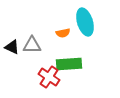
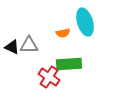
gray triangle: moved 3 px left
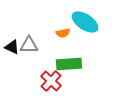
cyan ellipse: rotated 40 degrees counterclockwise
red cross: moved 2 px right, 4 px down; rotated 10 degrees clockwise
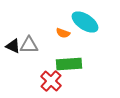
orange semicircle: rotated 32 degrees clockwise
black triangle: moved 1 px right, 1 px up
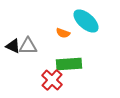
cyan ellipse: moved 1 px right, 1 px up; rotated 8 degrees clockwise
gray triangle: moved 1 px left, 1 px down
red cross: moved 1 px right, 1 px up
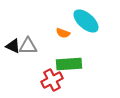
red cross: rotated 20 degrees clockwise
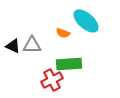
gray triangle: moved 4 px right, 1 px up
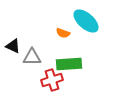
gray triangle: moved 12 px down
red cross: rotated 10 degrees clockwise
